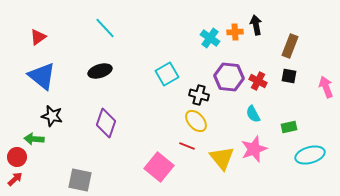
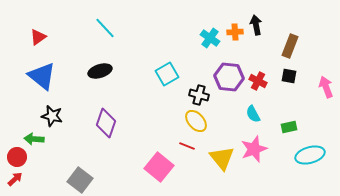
gray square: rotated 25 degrees clockwise
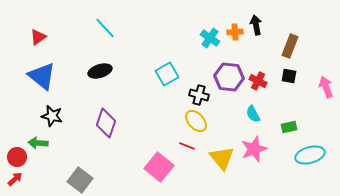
green arrow: moved 4 px right, 4 px down
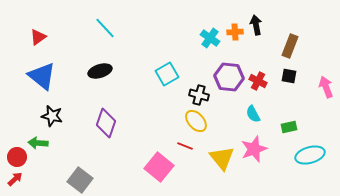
red line: moved 2 px left
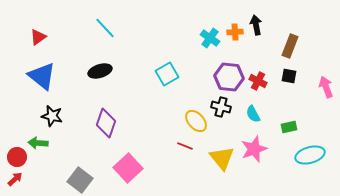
black cross: moved 22 px right, 12 px down
pink square: moved 31 px left, 1 px down; rotated 8 degrees clockwise
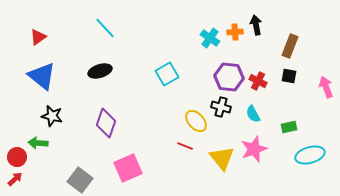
pink square: rotated 20 degrees clockwise
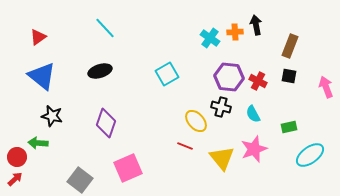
cyan ellipse: rotated 20 degrees counterclockwise
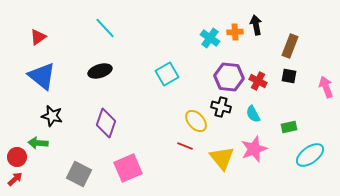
gray square: moved 1 px left, 6 px up; rotated 10 degrees counterclockwise
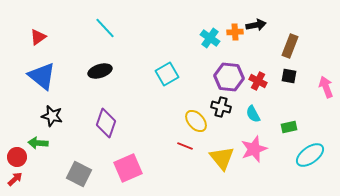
black arrow: rotated 90 degrees clockwise
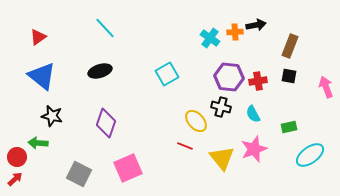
red cross: rotated 36 degrees counterclockwise
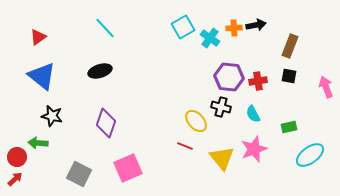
orange cross: moved 1 px left, 4 px up
cyan square: moved 16 px right, 47 px up
